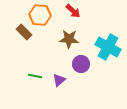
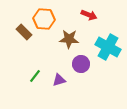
red arrow: moved 16 px right, 4 px down; rotated 21 degrees counterclockwise
orange hexagon: moved 4 px right, 4 px down
green line: rotated 64 degrees counterclockwise
purple triangle: rotated 24 degrees clockwise
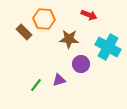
green line: moved 1 px right, 9 px down
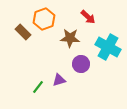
red arrow: moved 1 px left, 2 px down; rotated 21 degrees clockwise
orange hexagon: rotated 25 degrees counterclockwise
brown rectangle: moved 1 px left
brown star: moved 1 px right, 1 px up
green line: moved 2 px right, 2 px down
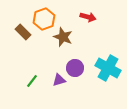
red arrow: rotated 28 degrees counterclockwise
brown star: moved 7 px left, 1 px up; rotated 18 degrees clockwise
cyan cross: moved 21 px down
purple circle: moved 6 px left, 4 px down
green line: moved 6 px left, 6 px up
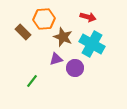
orange hexagon: rotated 15 degrees clockwise
cyan cross: moved 16 px left, 24 px up
purple triangle: moved 3 px left, 21 px up
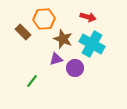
brown star: moved 2 px down
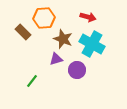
orange hexagon: moved 1 px up
purple circle: moved 2 px right, 2 px down
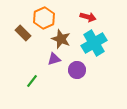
orange hexagon: rotated 20 degrees counterclockwise
brown rectangle: moved 1 px down
brown star: moved 2 px left
cyan cross: moved 2 px right, 1 px up; rotated 30 degrees clockwise
purple triangle: moved 2 px left
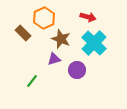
cyan cross: rotated 15 degrees counterclockwise
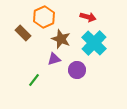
orange hexagon: moved 1 px up
green line: moved 2 px right, 1 px up
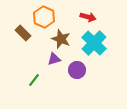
orange hexagon: rotated 10 degrees counterclockwise
